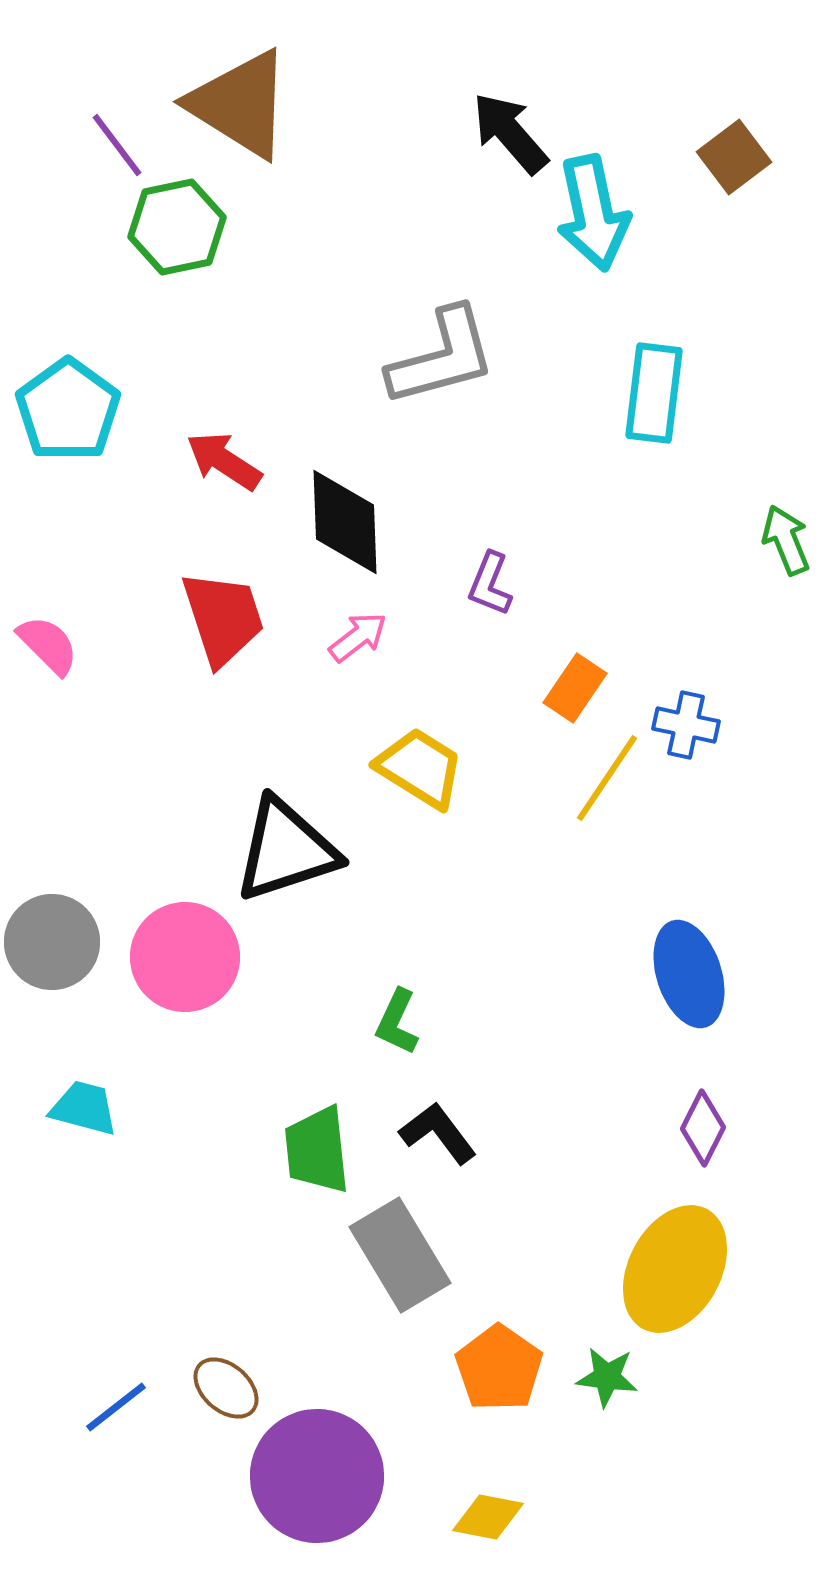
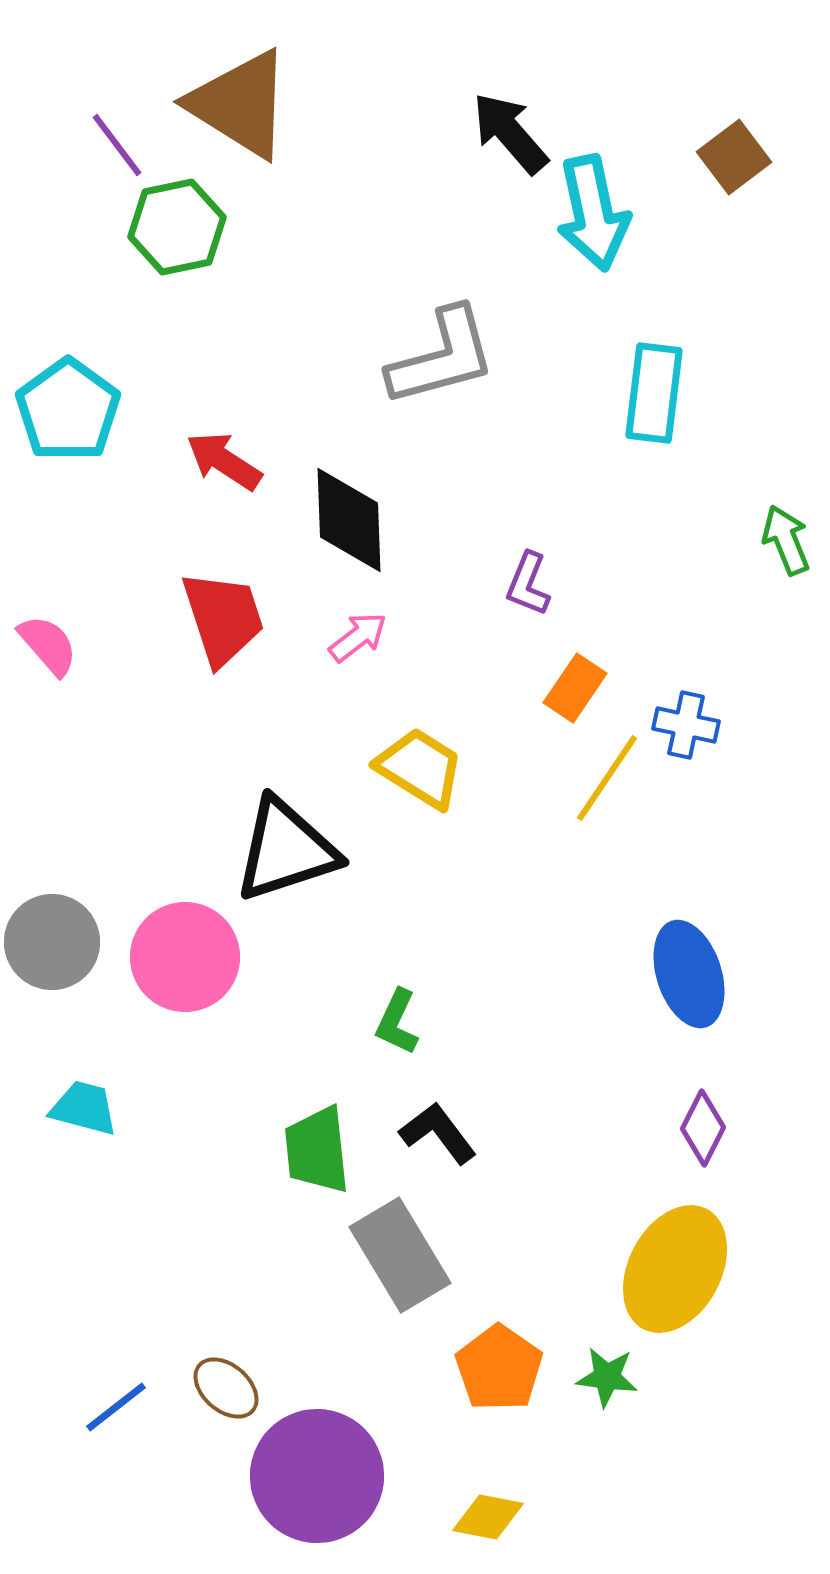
black diamond: moved 4 px right, 2 px up
purple L-shape: moved 38 px right
pink semicircle: rotated 4 degrees clockwise
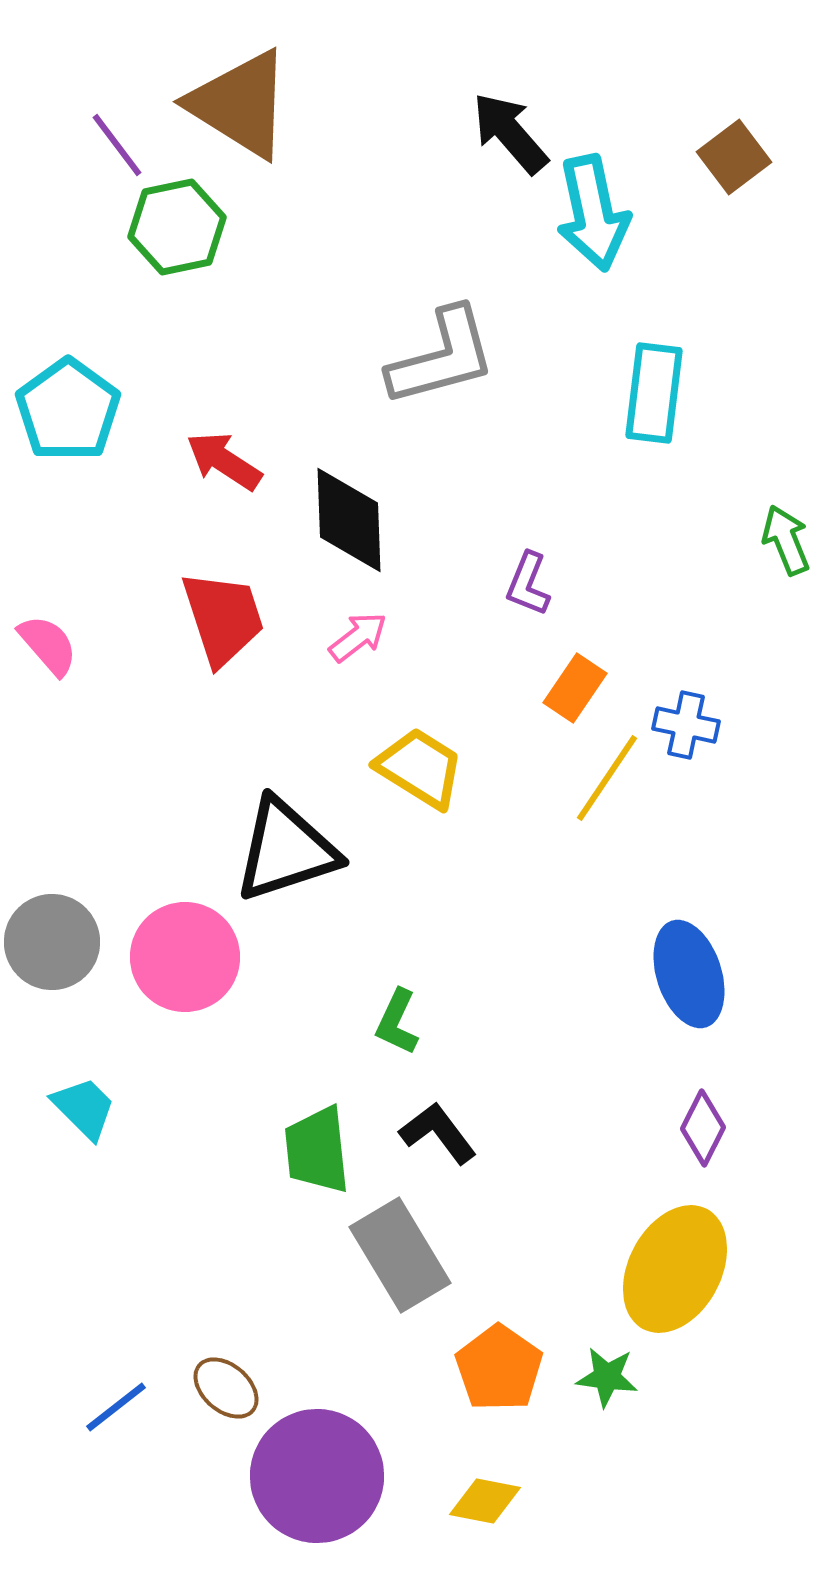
cyan trapezoid: rotated 30 degrees clockwise
yellow diamond: moved 3 px left, 16 px up
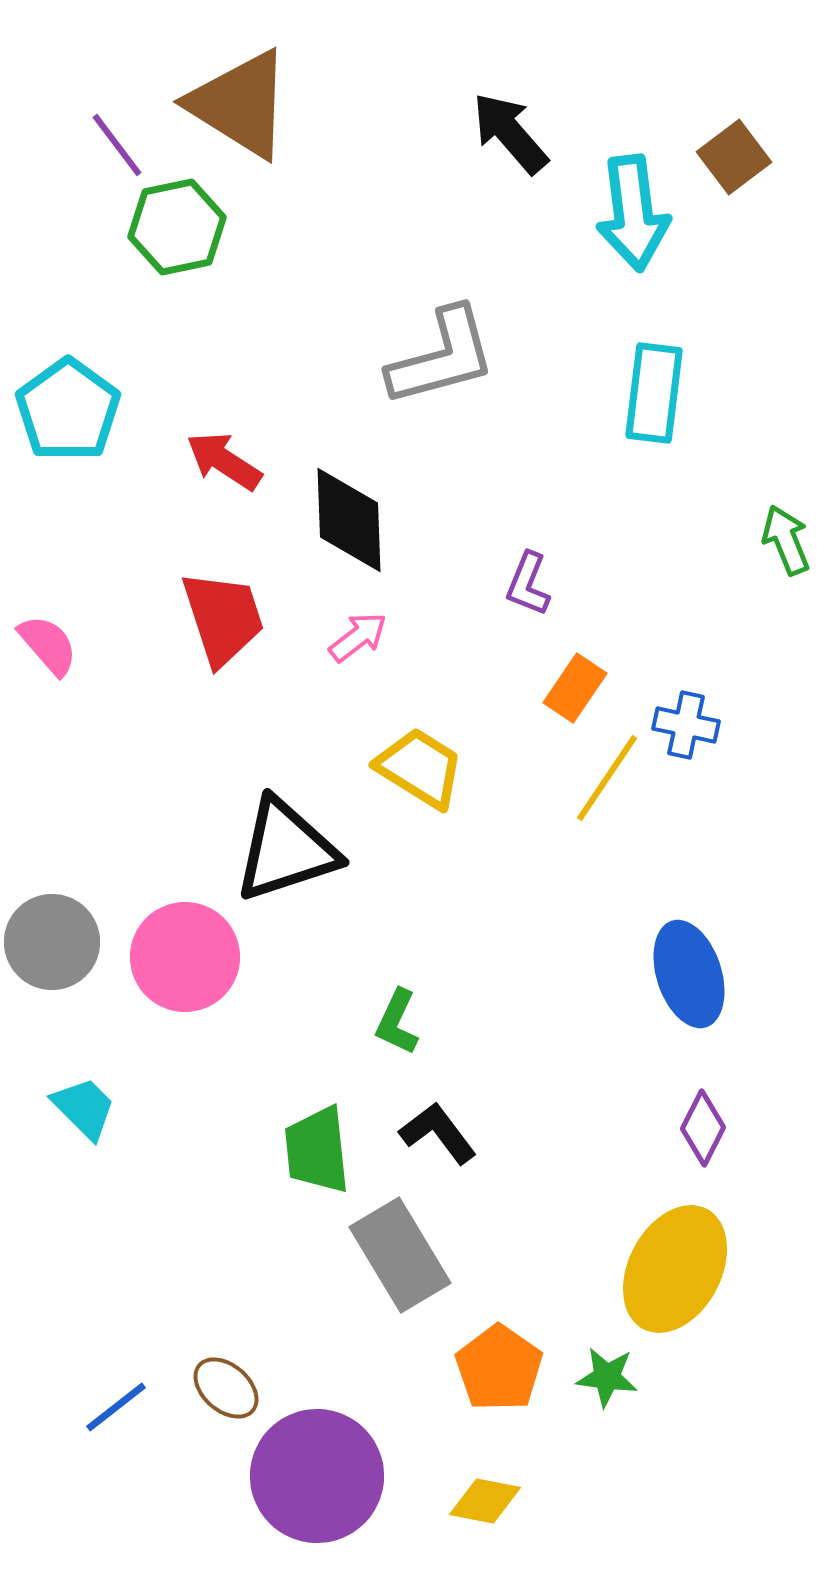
cyan arrow: moved 40 px right; rotated 5 degrees clockwise
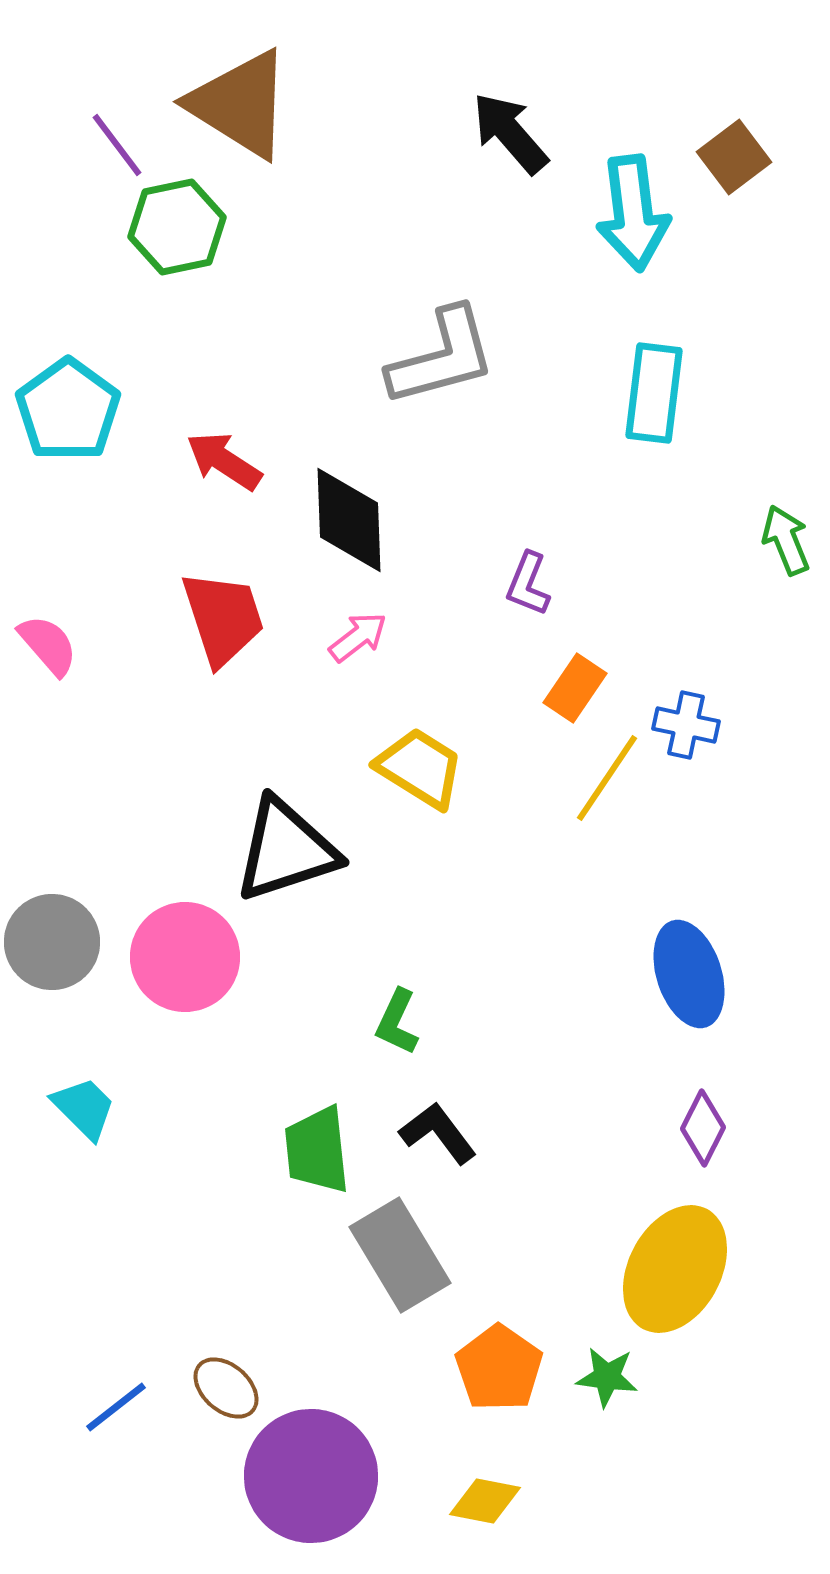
purple circle: moved 6 px left
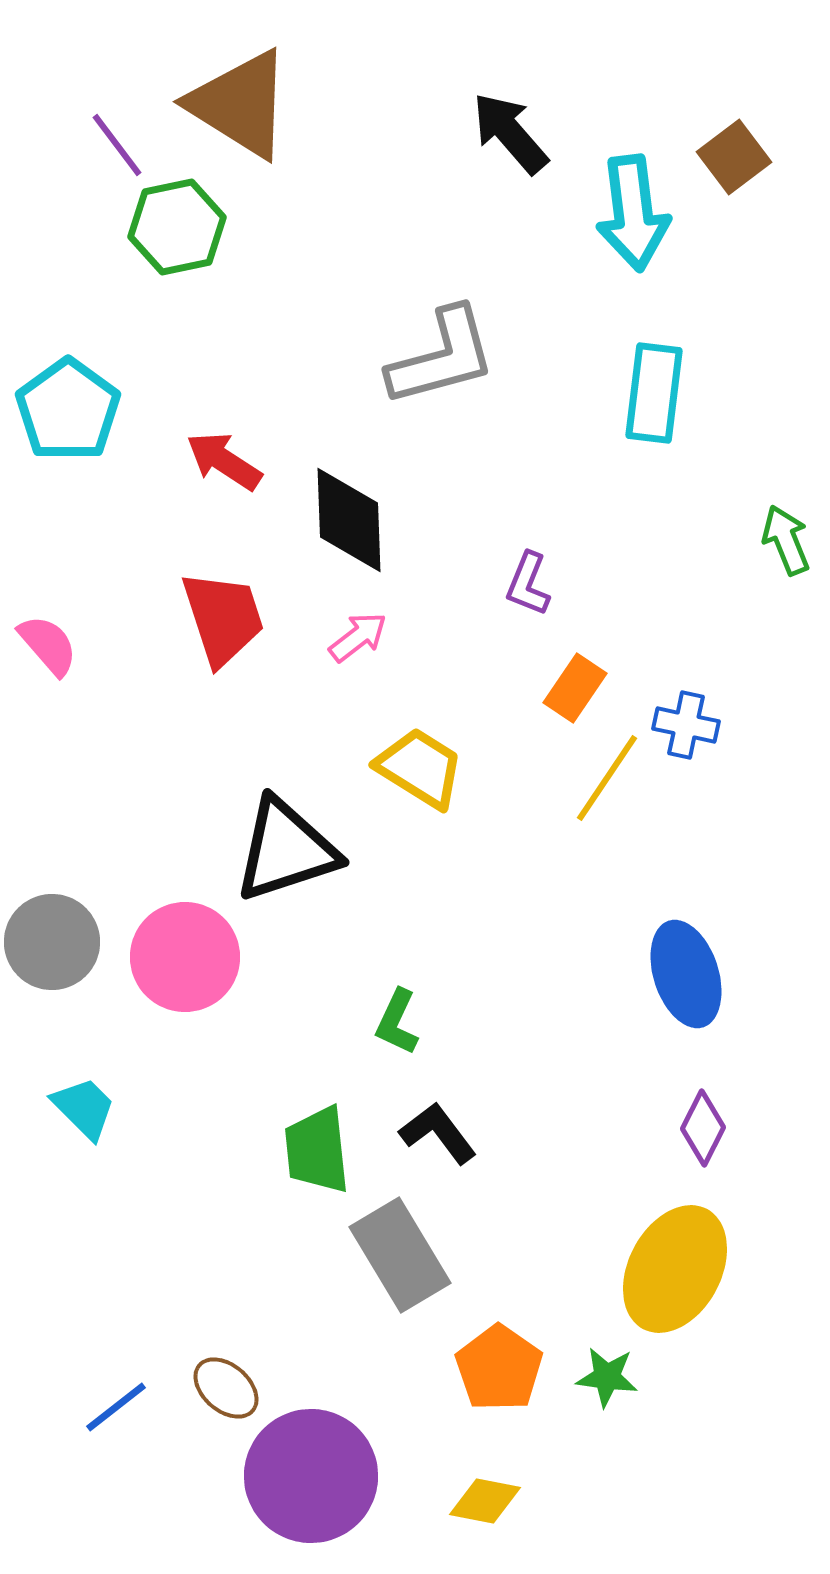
blue ellipse: moved 3 px left
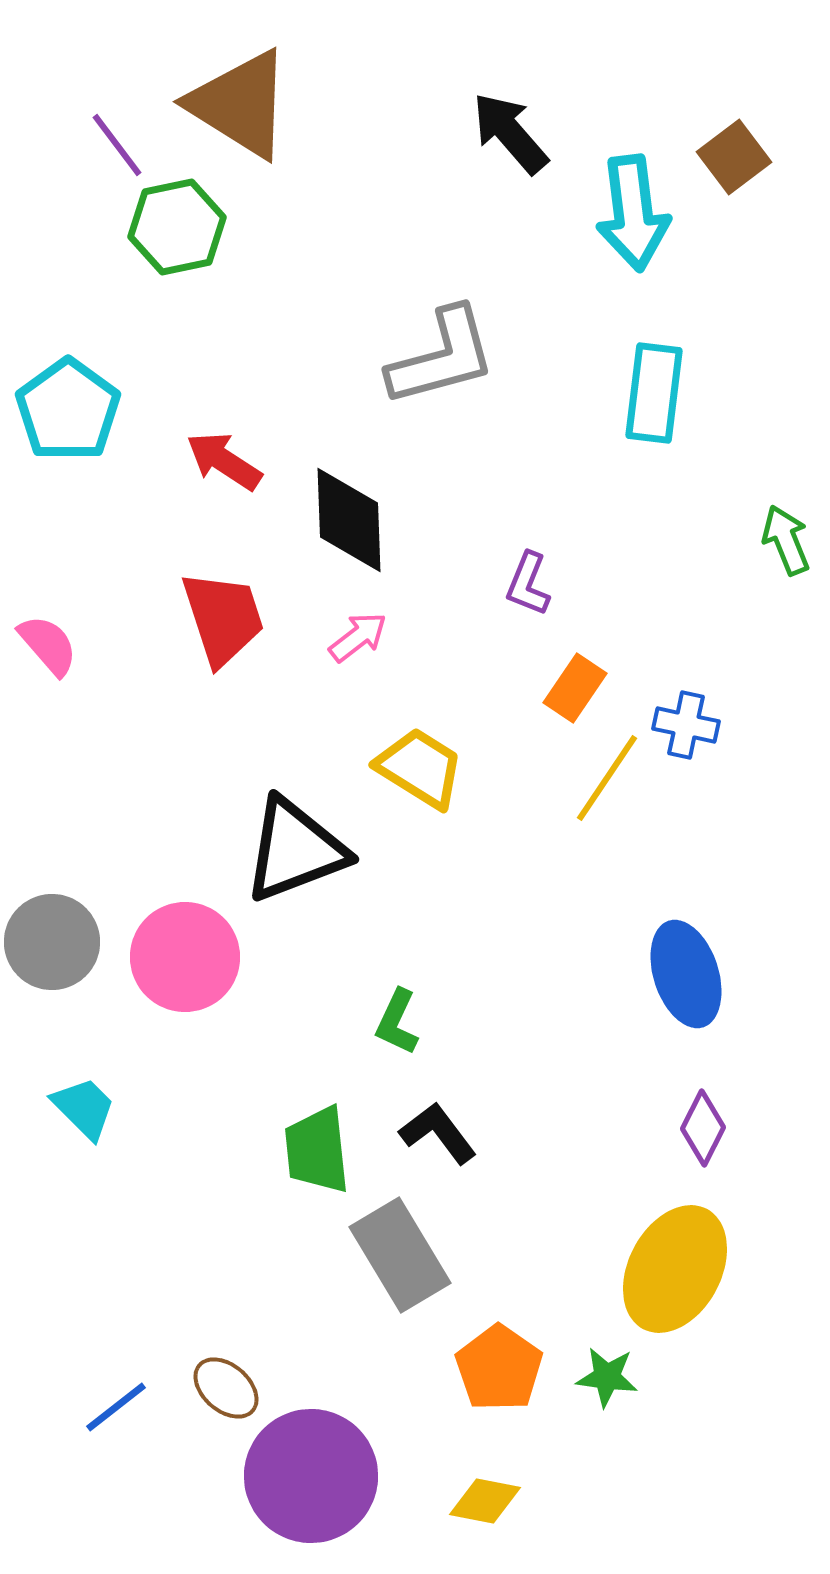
black triangle: moved 9 px right; rotated 3 degrees counterclockwise
